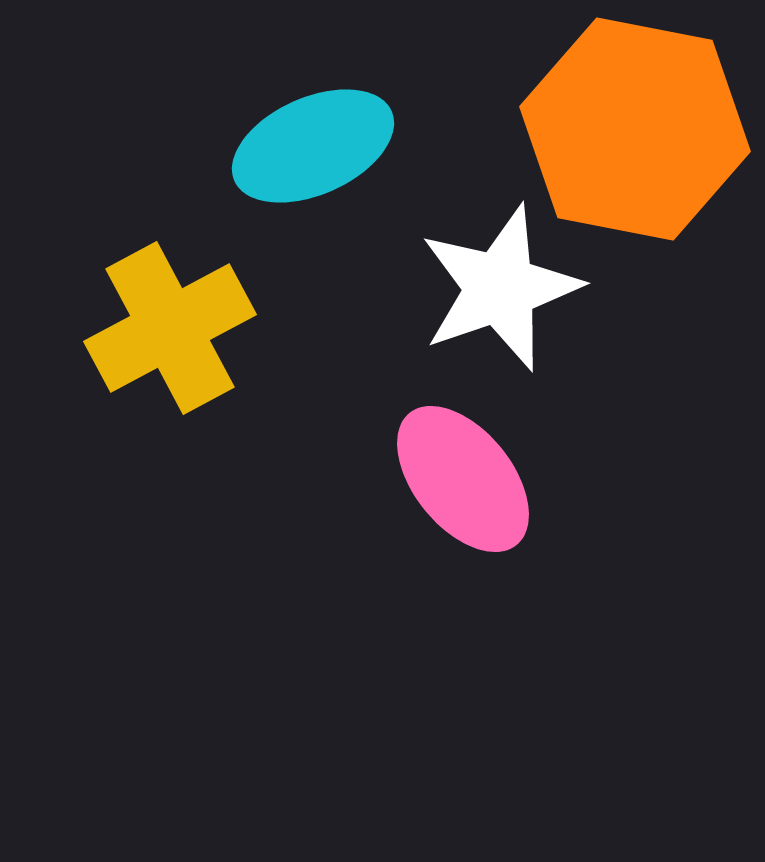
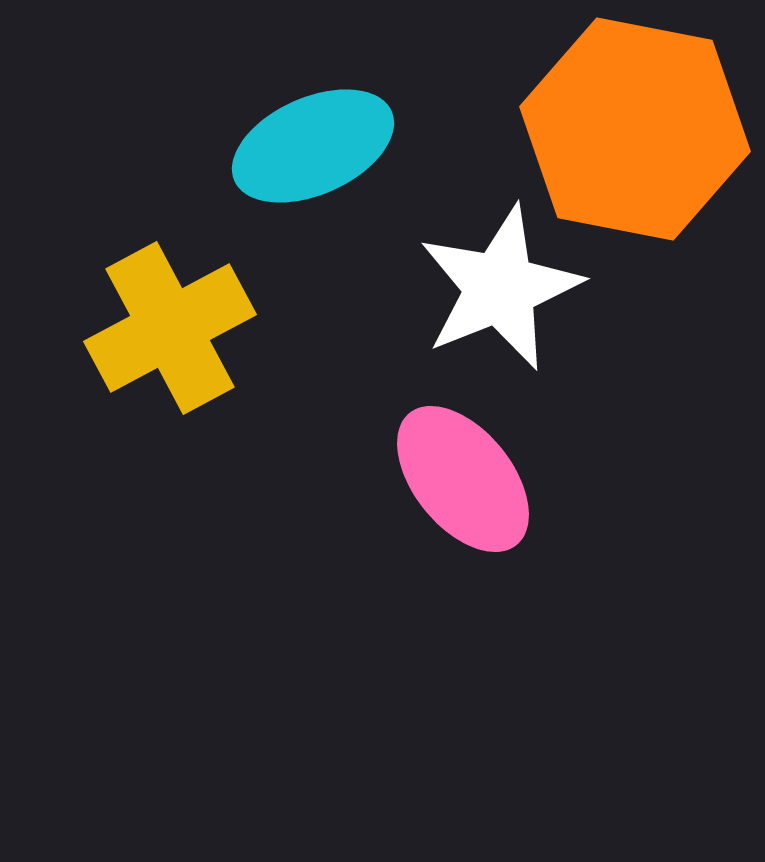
white star: rotated 3 degrees counterclockwise
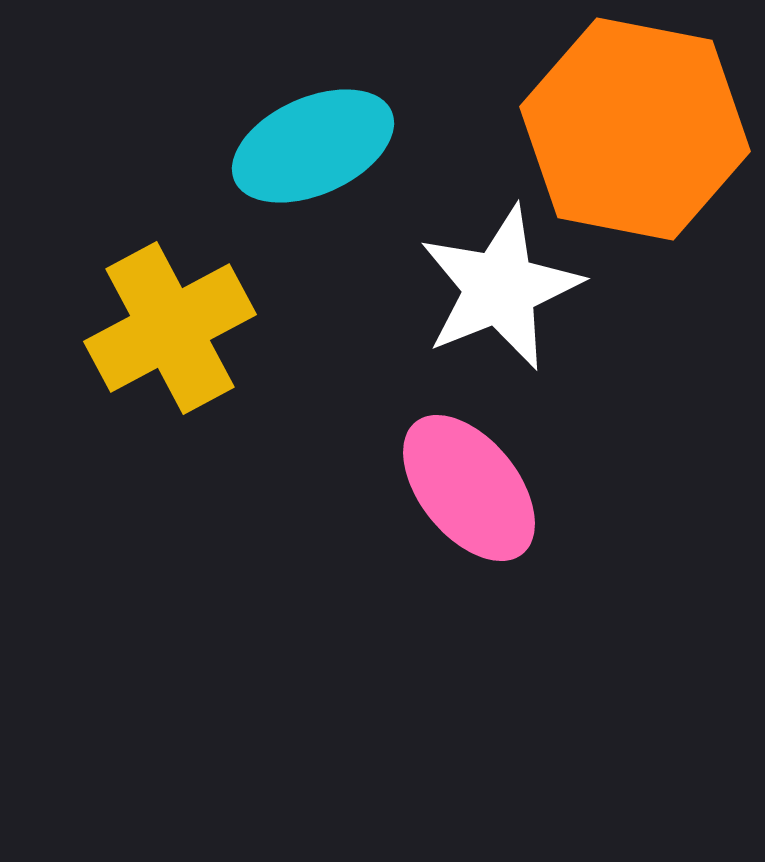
pink ellipse: moved 6 px right, 9 px down
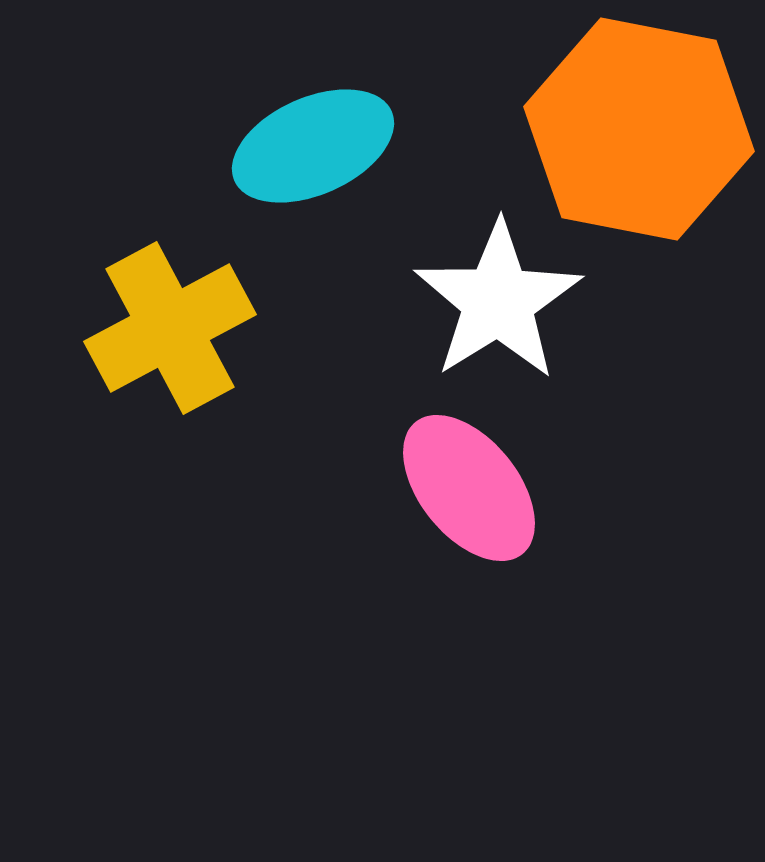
orange hexagon: moved 4 px right
white star: moved 2 px left, 13 px down; rotated 10 degrees counterclockwise
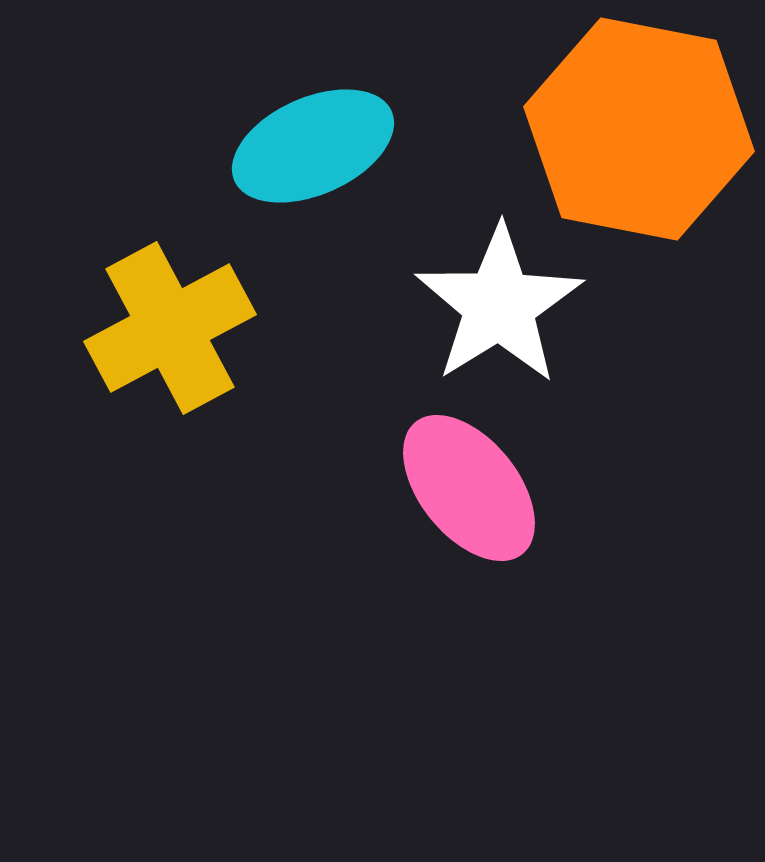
white star: moved 1 px right, 4 px down
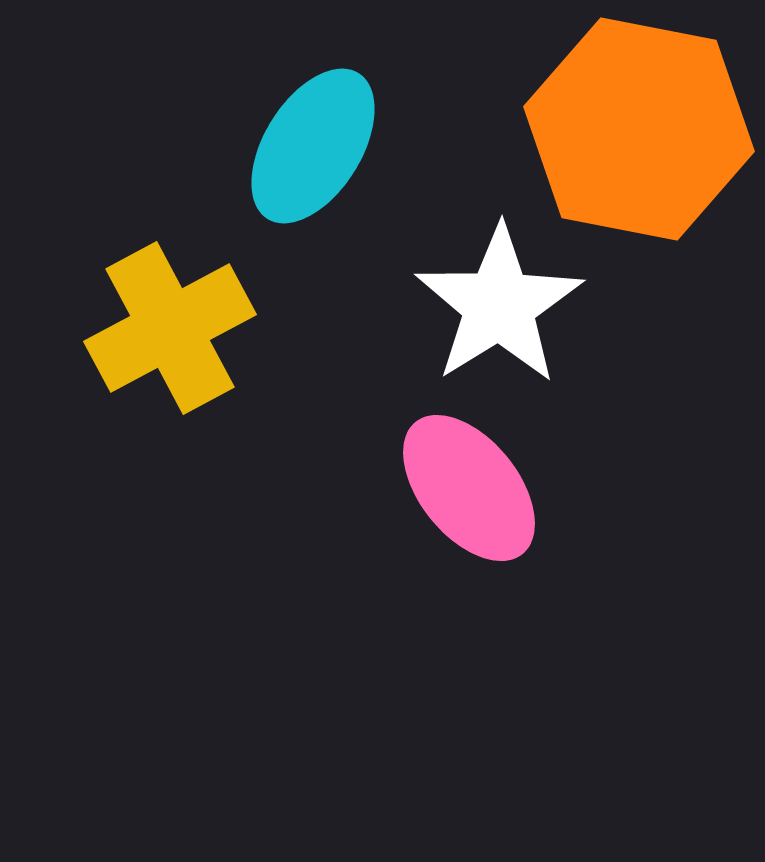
cyan ellipse: rotated 34 degrees counterclockwise
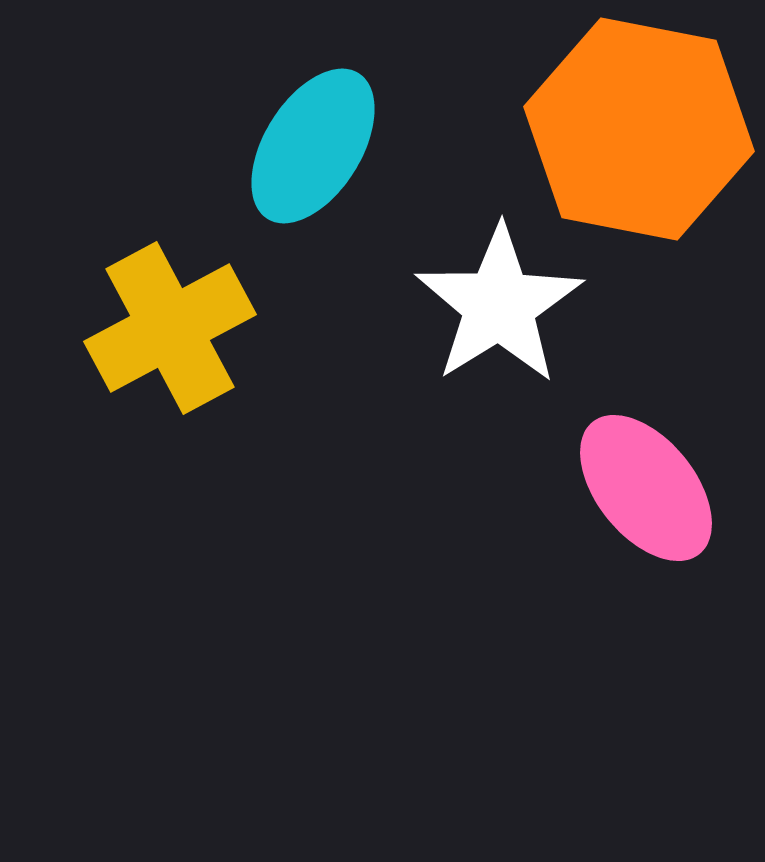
pink ellipse: moved 177 px right
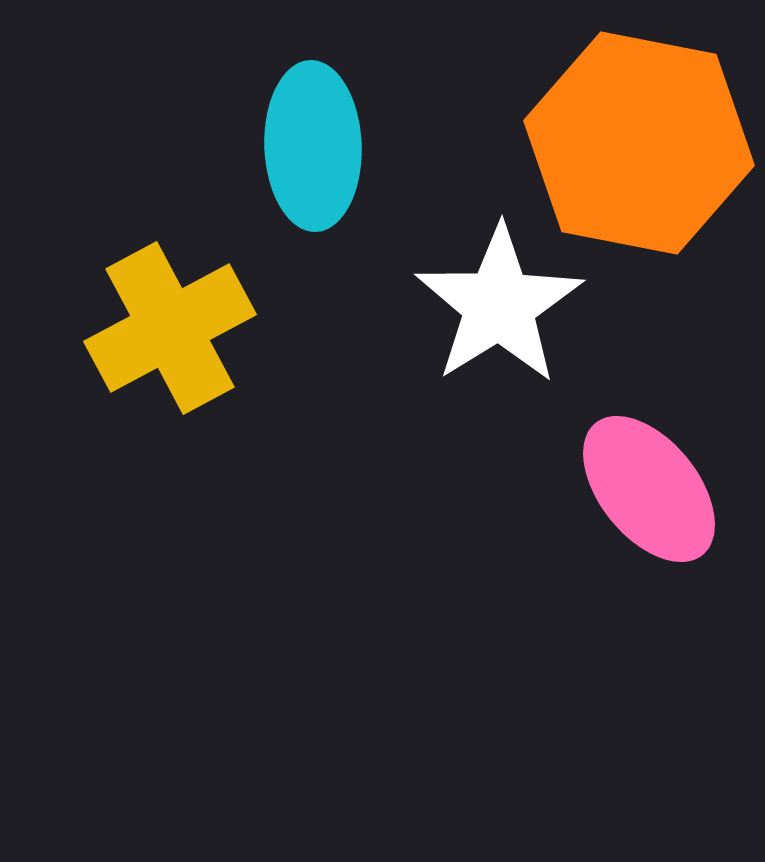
orange hexagon: moved 14 px down
cyan ellipse: rotated 34 degrees counterclockwise
pink ellipse: moved 3 px right, 1 px down
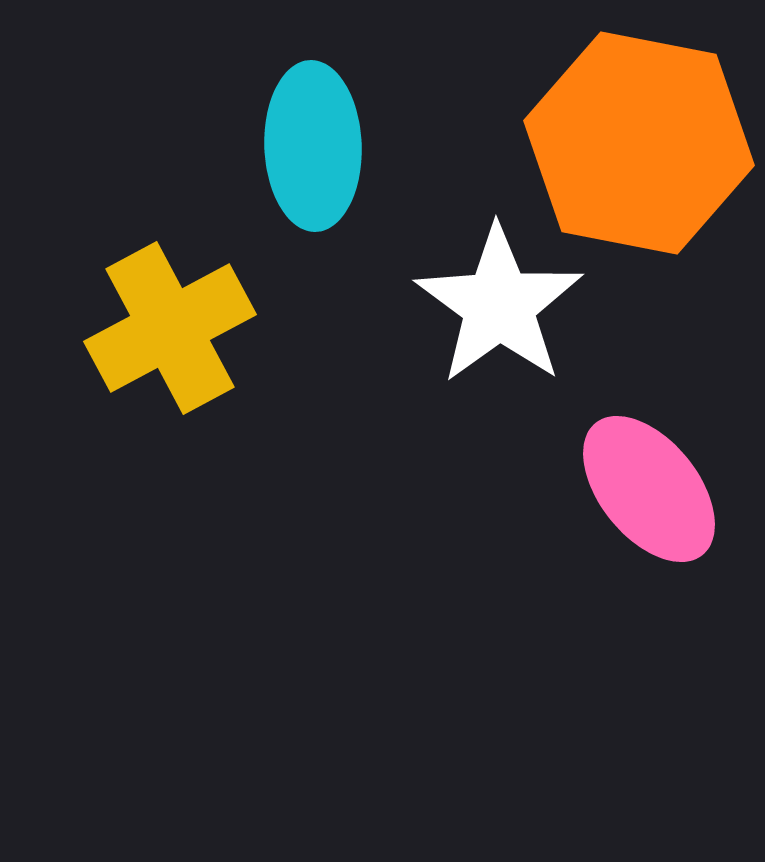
white star: rotated 4 degrees counterclockwise
